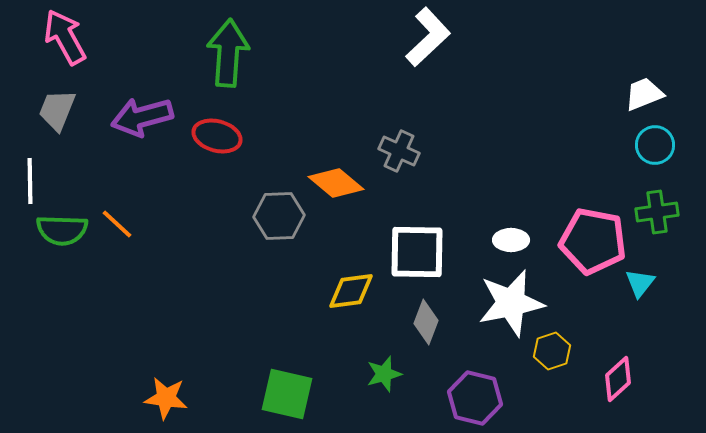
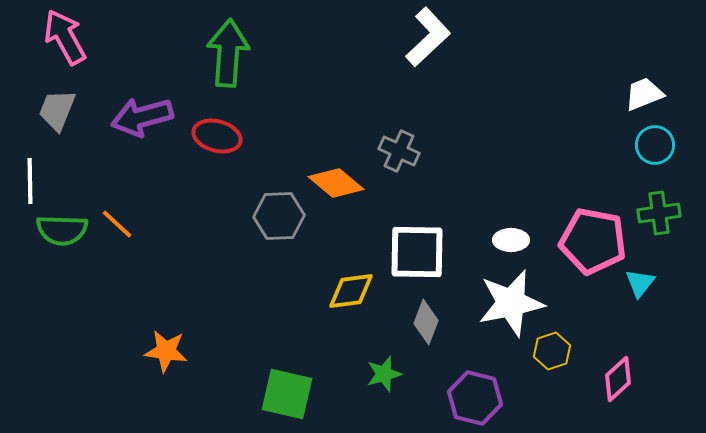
green cross: moved 2 px right, 1 px down
orange star: moved 47 px up
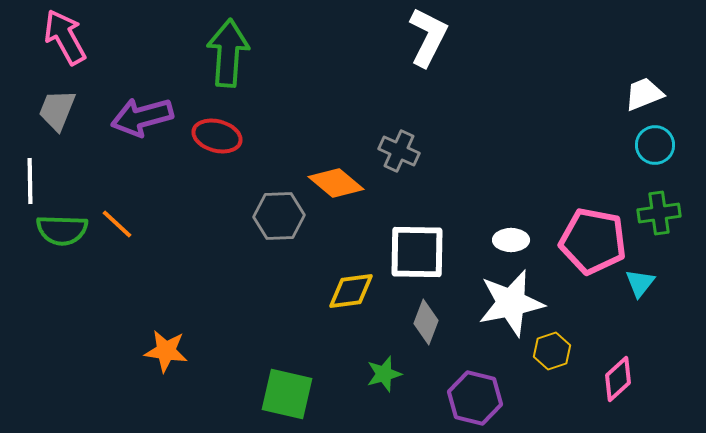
white L-shape: rotated 20 degrees counterclockwise
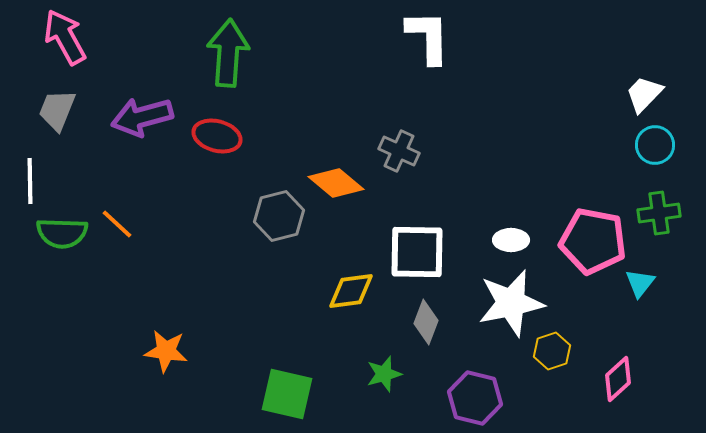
white L-shape: rotated 28 degrees counterclockwise
white trapezoid: rotated 24 degrees counterclockwise
gray hexagon: rotated 12 degrees counterclockwise
green semicircle: moved 3 px down
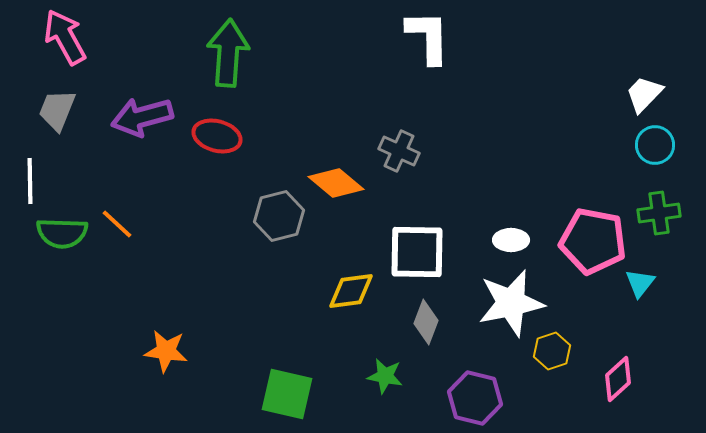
green star: moved 1 px right, 2 px down; rotated 27 degrees clockwise
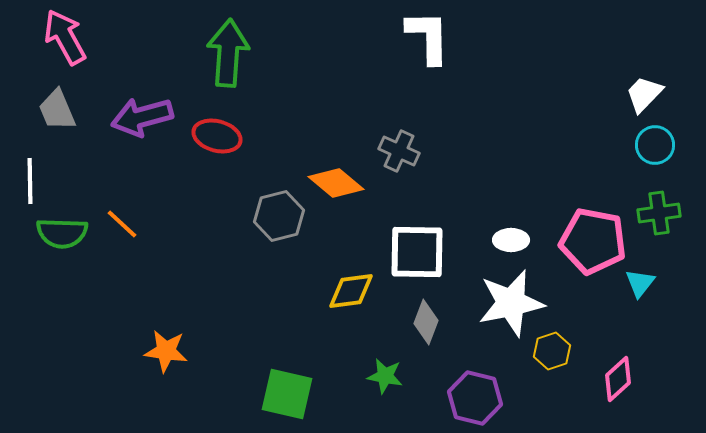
gray trapezoid: rotated 45 degrees counterclockwise
orange line: moved 5 px right
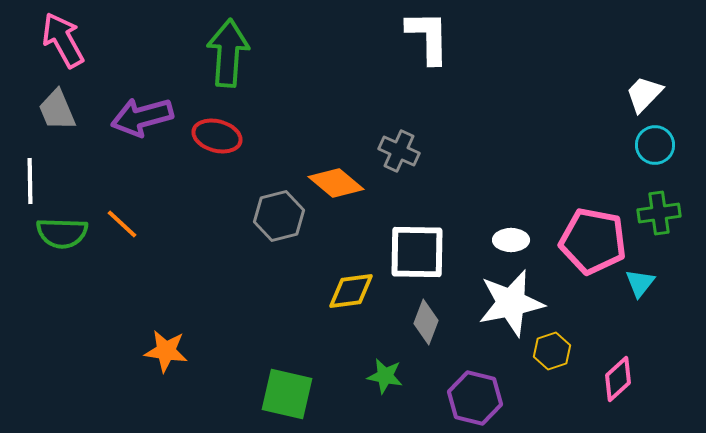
pink arrow: moved 2 px left, 3 px down
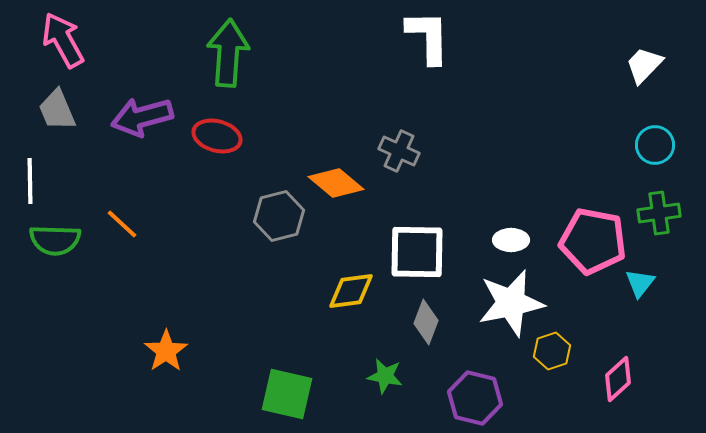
white trapezoid: moved 29 px up
green semicircle: moved 7 px left, 7 px down
orange star: rotated 30 degrees clockwise
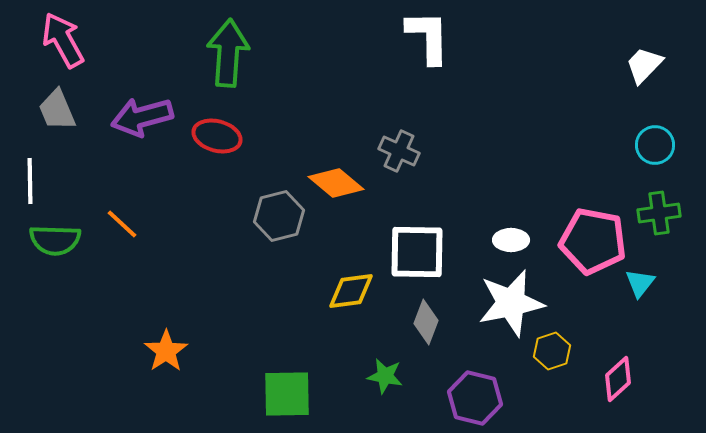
green square: rotated 14 degrees counterclockwise
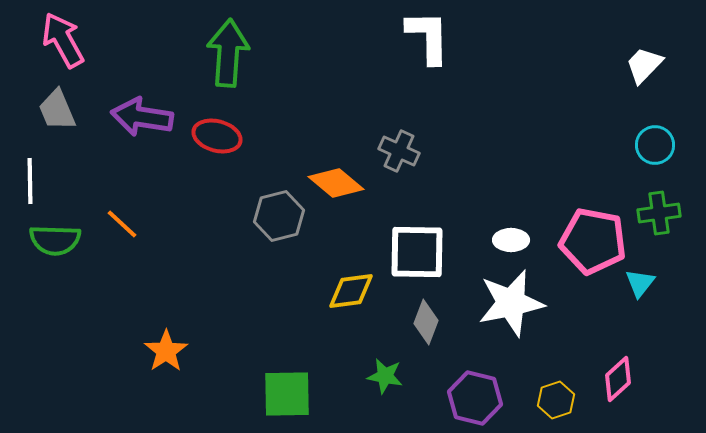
purple arrow: rotated 24 degrees clockwise
yellow hexagon: moved 4 px right, 49 px down
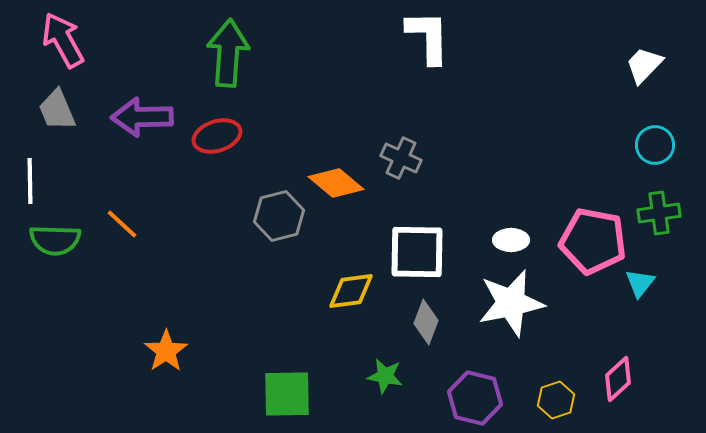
purple arrow: rotated 10 degrees counterclockwise
red ellipse: rotated 33 degrees counterclockwise
gray cross: moved 2 px right, 7 px down
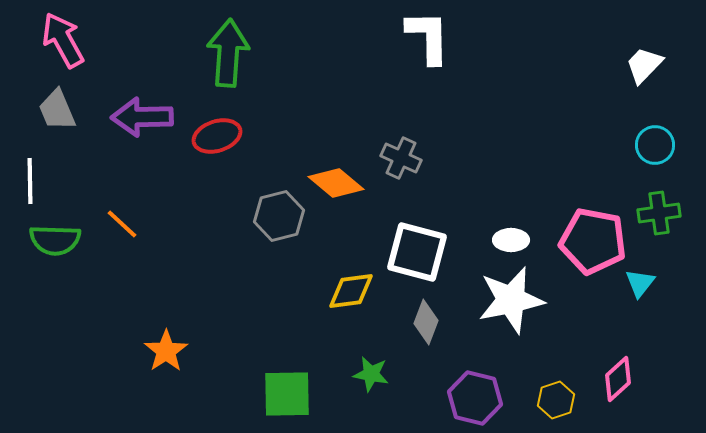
white square: rotated 14 degrees clockwise
white star: moved 3 px up
green star: moved 14 px left, 2 px up
